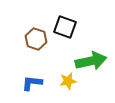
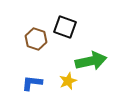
yellow star: rotated 12 degrees counterclockwise
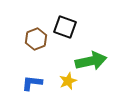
brown hexagon: rotated 20 degrees clockwise
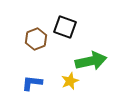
yellow star: moved 2 px right
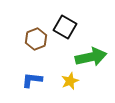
black square: rotated 10 degrees clockwise
green arrow: moved 4 px up
blue L-shape: moved 3 px up
